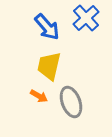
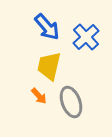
blue cross: moved 19 px down
orange arrow: rotated 18 degrees clockwise
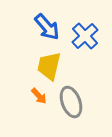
blue cross: moved 1 px left, 1 px up
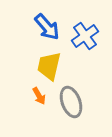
blue cross: rotated 8 degrees clockwise
orange arrow: rotated 12 degrees clockwise
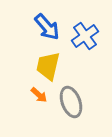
yellow trapezoid: moved 1 px left
orange arrow: moved 1 px up; rotated 18 degrees counterclockwise
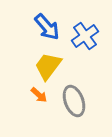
yellow trapezoid: rotated 24 degrees clockwise
gray ellipse: moved 3 px right, 1 px up
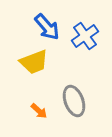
yellow trapezoid: moved 14 px left, 4 px up; rotated 148 degrees counterclockwise
orange arrow: moved 16 px down
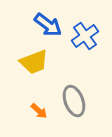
blue arrow: moved 1 px right, 2 px up; rotated 12 degrees counterclockwise
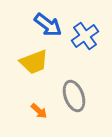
gray ellipse: moved 5 px up
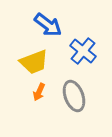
blue cross: moved 2 px left, 15 px down; rotated 16 degrees counterclockwise
orange arrow: moved 19 px up; rotated 72 degrees clockwise
